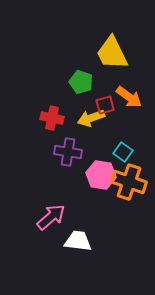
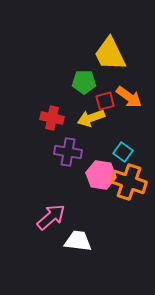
yellow trapezoid: moved 2 px left, 1 px down
green pentagon: moved 3 px right; rotated 20 degrees counterclockwise
red square: moved 4 px up
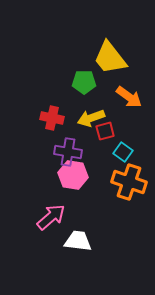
yellow trapezoid: moved 4 px down; rotated 12 degrees counterclockwise
red square: moved 30 px down
pink hexagon: moved 28 px left
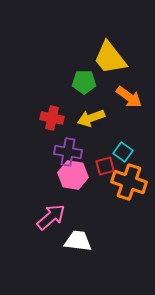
red square: moved 35 px down
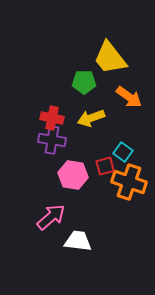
purple cross: moved 16 px left, 12 px up
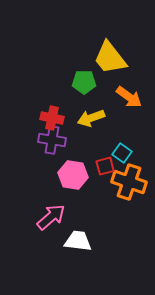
cyan square: moved 1 px left, 1 px down
